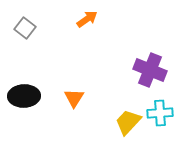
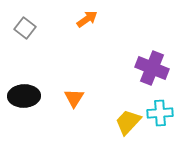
purple cross: moved 2 px right, 2 px up
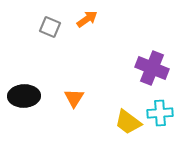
gray square: moved 25 px right, 1 px up; rotated 15 degrees counterclockwise
yellow trapezoid: rotated 96 degrees counterclockwise
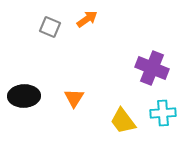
cyan cross: moved 3 px right
yellow trapezoid: moved 5 px left, 1 px up; rotated 16 degrees clockwise
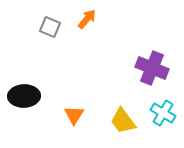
orange arrow: rotated 15 degrees counterclockwise
orange triangle: moved 17 px down
cyan cross: rotated 35 degrees clockwise
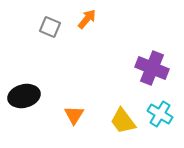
black ellipse: rotated 12 degrees counterclockwise
cyan cross: moved 3 px left, 1 px down
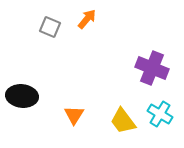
black ellipse: moved 2 px left; rotated 20 degrees clockwise
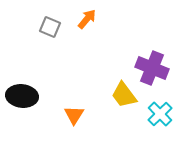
cyan cross: rotated 15 degrees clockwise
yellow trapezoid: moved 1 px right, 26 px up
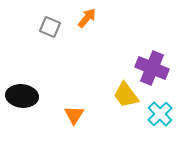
orange arrow: moved 1 px up
yellow trapezoid: moved 2 px right
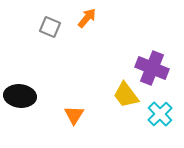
black ellipse: moved 2 px left
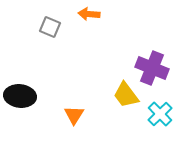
orange arrow: moved 2 px right, 4 px up; rotated 125 degrees counterclockwise
